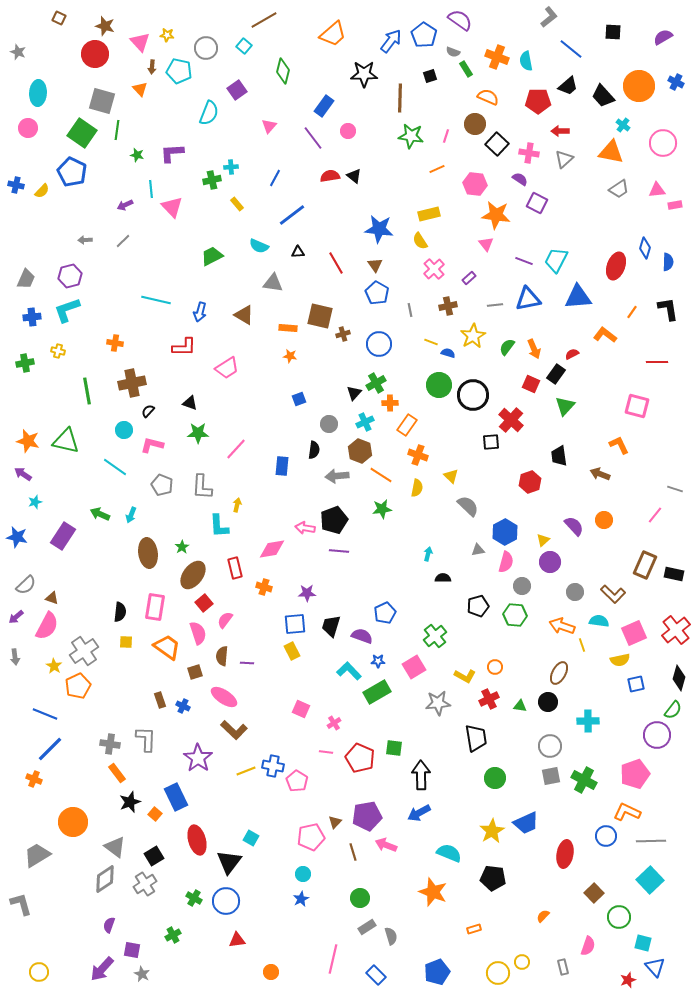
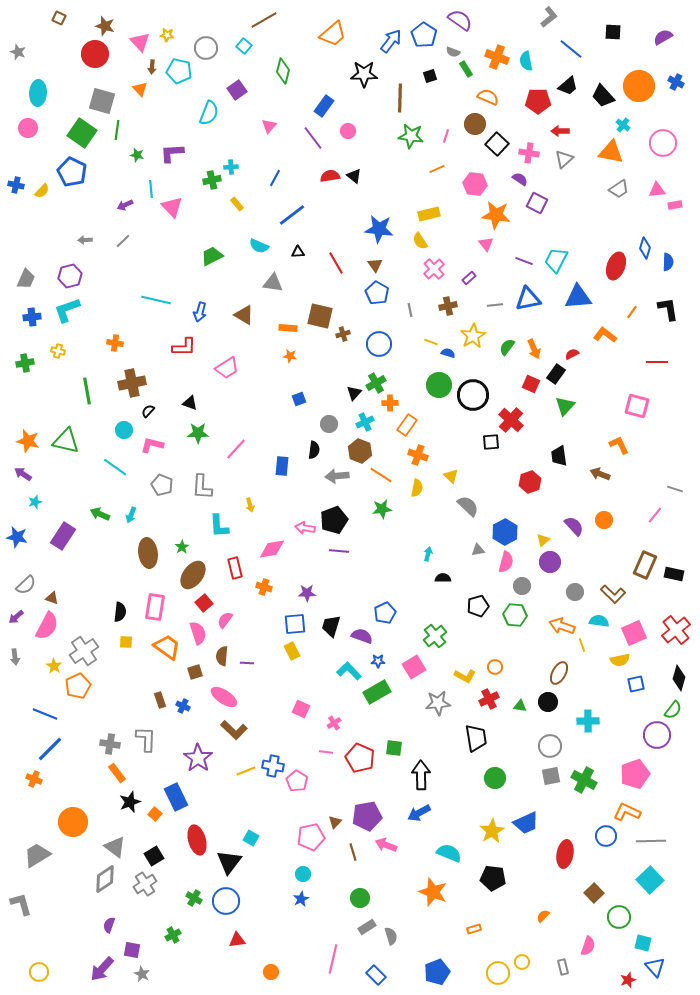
yellow arrow at (237, 505): moved 13 px right; rotated 152 degrees clockwise
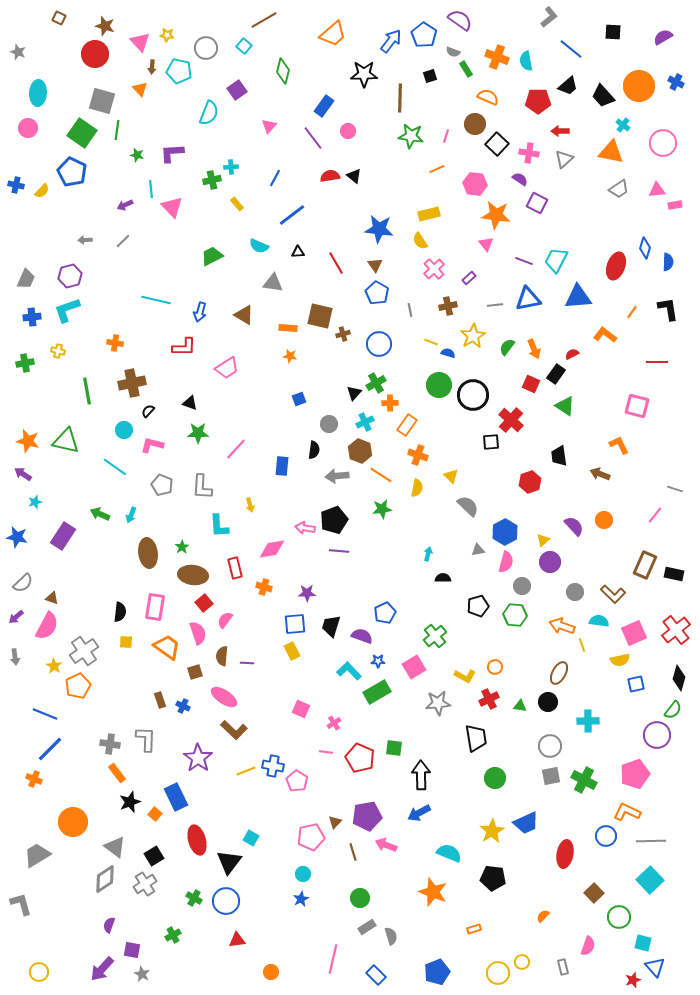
green triangle at (565, 406): rotated 40 degrees counterclockwise
brown ellipse at (193, 575): rotated 60 degrees clockwise
gray semicircle at (26, 585): moved 3 px left, 2 px up
red star at (628, 980): moved 5 px right
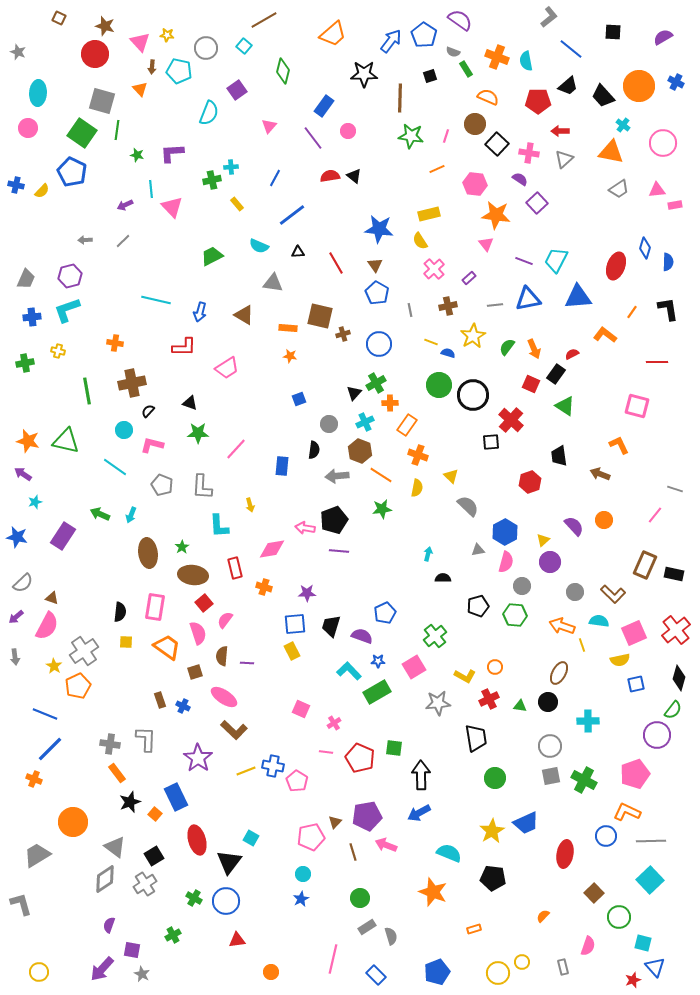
purple square at (537, 203): rotated 20 degrees clockwise
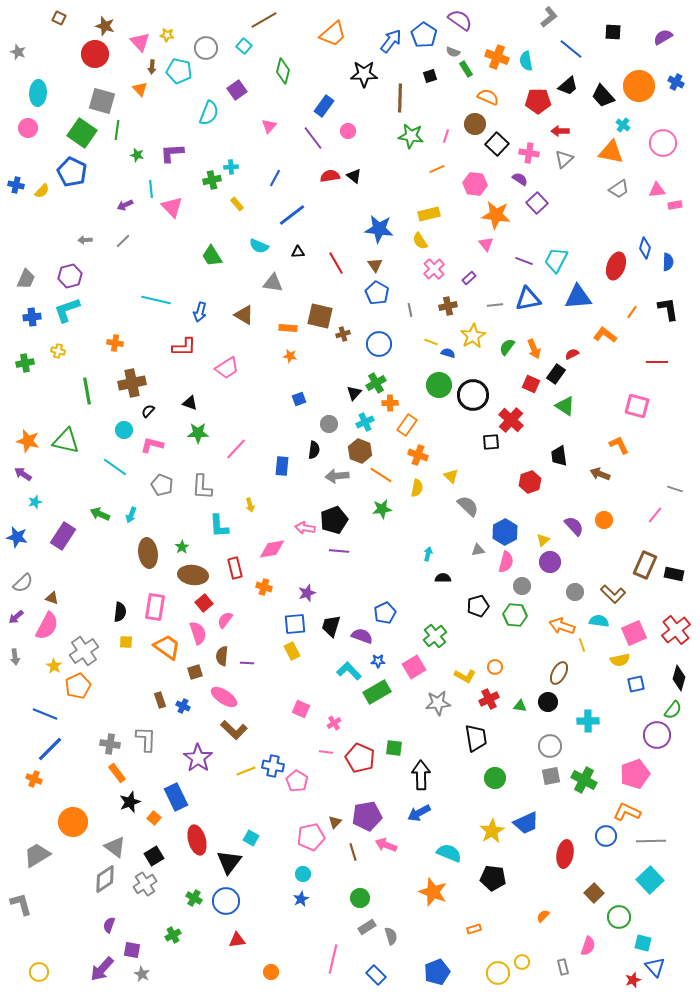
green trapezoid at (212, 256): rotated 95 degrees counterclockwise
purple star at (307, 593): rotated 18 degrees counterclockwise
orange square at (155, 814): moved 1 px left, 4 px down
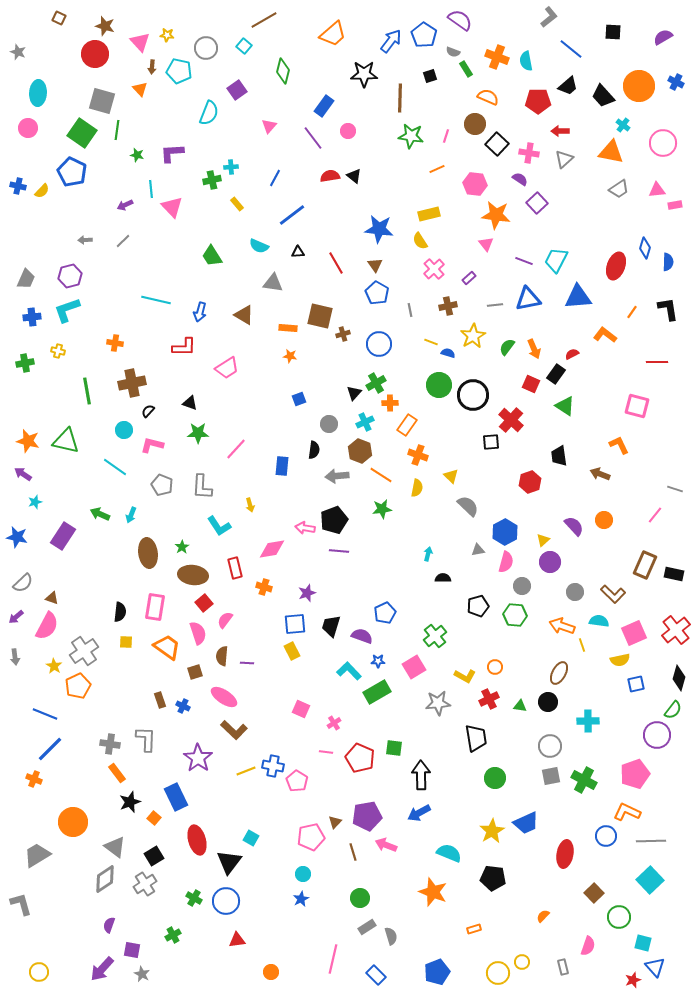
blue cross at (16, 185): moved 2 px right, 1 px down
cyan L-shape at (219, 526): rotated 30 degrees counterclockwise
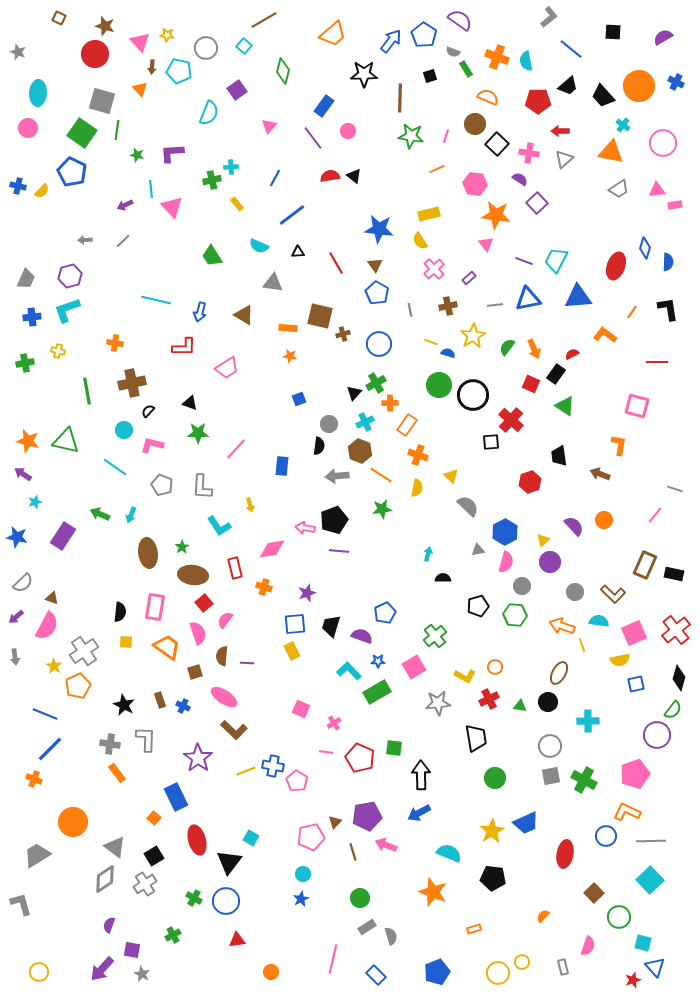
orange L-shape at (619, 445): rotated 35 degrees clockwise
black semicircle at (314, 450): moved 5 px right, 4 px up
black star at (130, 802): moved 6 px left, 97 px up; rotated 25 degrees counterclockwise
